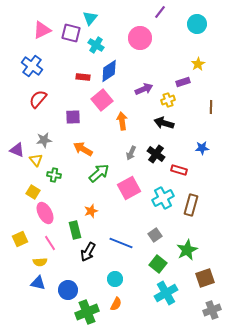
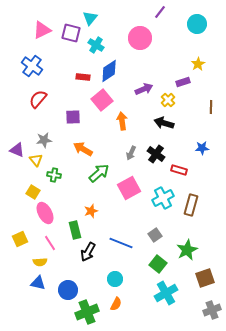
yellow cross at (168, 100): rotated 24 degrees counterclockwise
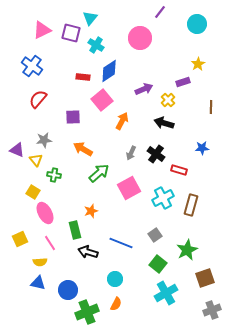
orange arrow at (122, 121): rotated 36 degrees clockwise
black arrow at (88, 252): rotated 78 degrees clockwise
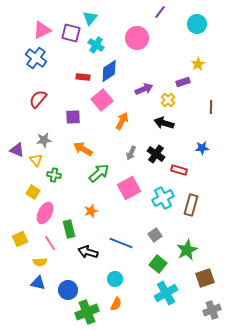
pink circle at (140, 38): moved 3 px left
blue cross at (32, 66): moved 4 px right, 8 px up
pink ellipse at (45, 213): rotated 55 degrees clockwise
green rectangle at (75, 230): moved 6 px left, 1 px up
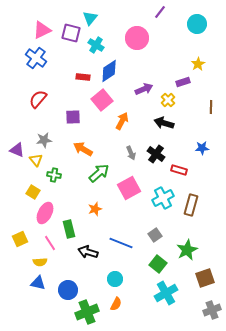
gray arrow at (131, 153): rotated 48 degrees counterclockwise
orange star at (91, 211): moved 4 px right, 2 px up
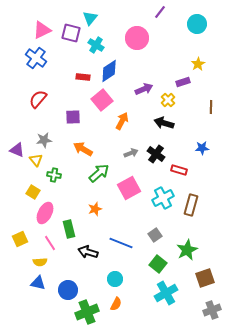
gray arrow at (131, 153): rotated 88 degrees counterclockwise
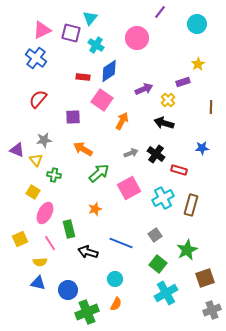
pink square at (102, 100): rotated 15 degrees counterclockwise
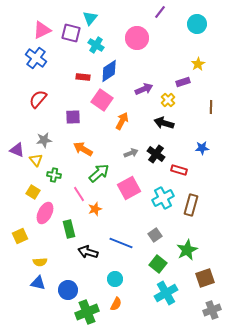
yellow square at (20, 239): moved 3 px up
pink line at (50, 243): moved 29 px right, 49 px up
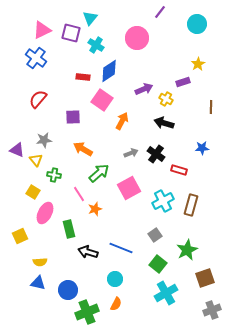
yellow cross at (168, 100): moved 2 px left, 1 px up; rotated 16 degrees counterclockwise
cyan cross at (163, 198): moved 3 px down
blue line at (121, 243): moved 5 px down
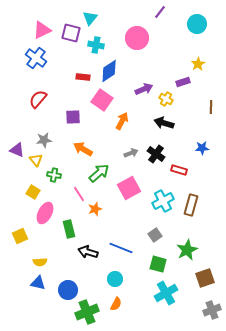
cyan cross at (96, 45): rotated 21 degrees counterclockwise
green square at (158, 264): rotated 24 degrees counterclockwise
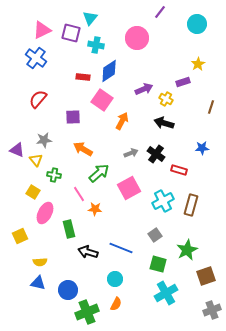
brown line at (211, 107): rotated 16 degrees clockwise
orange star at (95, 209): rotated 24 degrees clockwise
brown square at (205, 278): moved 1 px right, 2 px up
